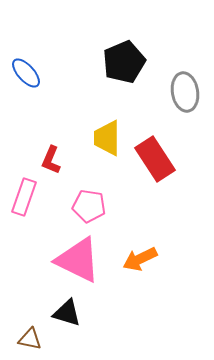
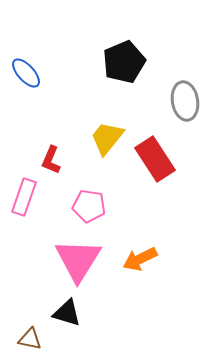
gray ellipse: moved 9 px down
yellow trapezoid: rotated 39 degrees clockwise
pink triangle: rotated 36 degrees clockwise
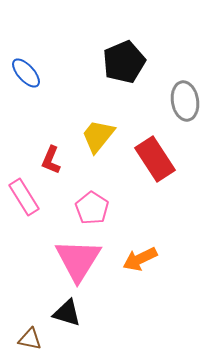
yellow trapezoid: moved 9 px left, 2 px up
pink rectangle: rotated 51 degrees counterclockwise
pink pentagon: moved 3 px right, 2 px down; rotated 24 degrees clockwise
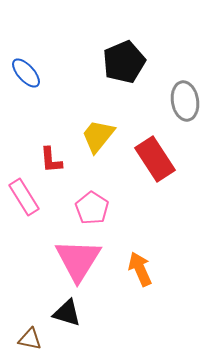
red L-shape: rotated 28 degrees counterclockwise
orange arrow: moved 10 px down; rotated 92 degrees clockwise
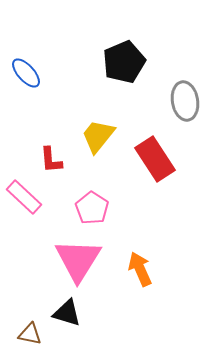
pink rectangle: rotated 15 degrees counterclockwise
brown triangle: moved 5 px up
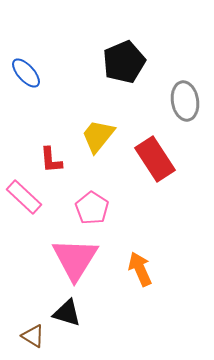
pink triangle: moved 3 px left, 1 px up
brown triangle: moved 3 px right, 2 px down; rotated 20 degrees clockwise
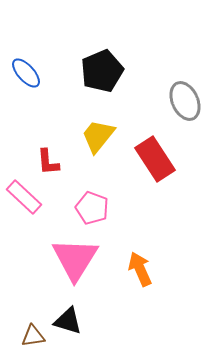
black pentagon: moved 22 px left, 9 px down
gray ellipse: rotated 15 degrees counterclockwise
red L-shape: moved 3 px left, 2 px down
pink pentagon: rotated 12 degrees counterclockwise
black triangle: moved 1 px right, 8 px down
brown triangle: rotated 40 degrees counterclockwise
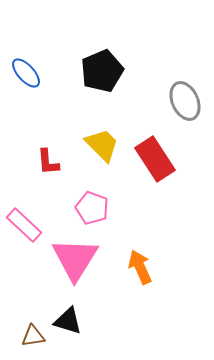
yellow trapezoid: moved 4 px right, 9 px down; rotated 96 degrees clockwise
pink rectangle: moved 28 px down
orange arrow: moved 2 px up
